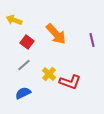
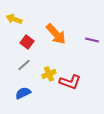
yellow arrow: moved 1 px up
purple line: rotated 64 degrees counterclockwise
yellow cross: rotated 24 degrees clockwise
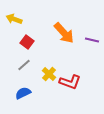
orange arrow: moved 8 px right, 1 px up
yellow cross: rotated 24 degrees counterclockwise
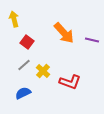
yellow arrow: rotated 56 degrees clockwise
yellow cross: moved 6 px left, 3 px up
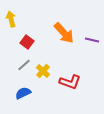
yellow arrow: moved 3 px left
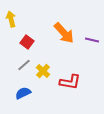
red L-shape: rotated 10 degrees counterclockwise
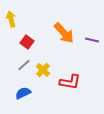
yellow cross: moved 1 px up
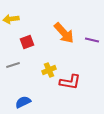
yellow arrow: rotated 84 degrees counterclockwise
red square: rotated 32 degrees clockwise
gray line: moved 11 px left; rotated 24 degrees clockwise
yellow cross: moved 6 px right; rotated 24 degrees clockwise
blue semicircle: moved 9 px down
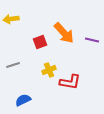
red square: moved 13 px right
blue semicircle: moved 2 px up
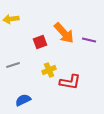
purple line: moved 3 px left
